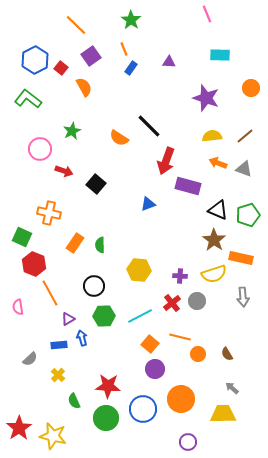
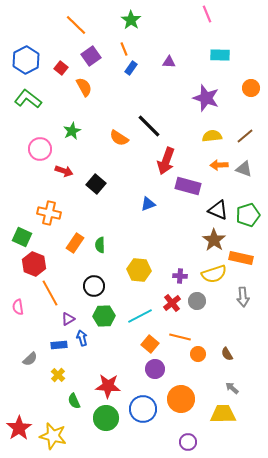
blue hexagon at (35, 60): moved 9 px left
orange arrow at (218, 163): moved 1 px right, 2 px down; rotated 24 degrees counterclockwise
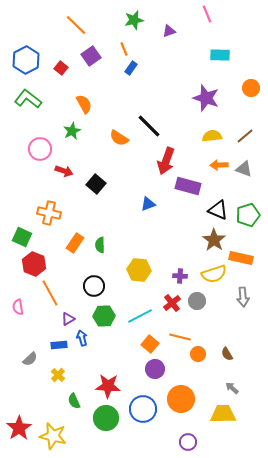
green star at (131, 20): moved 3 px right; rotated 24 degrees clockwise
purple triangle at (169, 62): moved 31 px up; rotated 24 degrees counterclockwise
orange semicircle at (84, 87): moved 17 px down
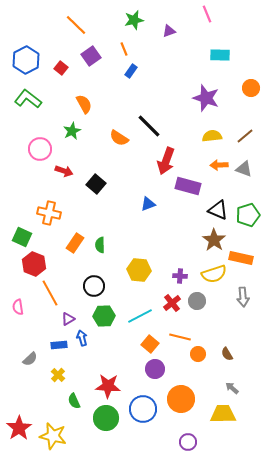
blue rectangle at (131, 68): moved 3 px down
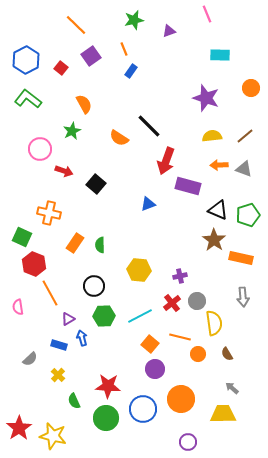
yellow semicircle at (214, 274): moved 49 px down; rotated 80 degrees counterclockwise
purple cross at (180, 276): rotated 16 degrees counterclockwise
blue rectangle at (59, 345): rotated 21 degrees clockwise
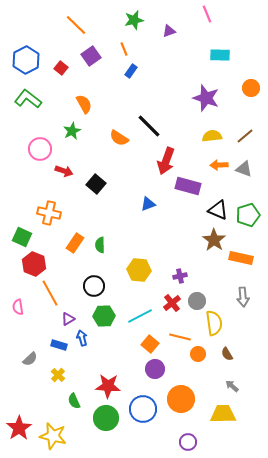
gray arrow at (232, 388): moved 2 px up
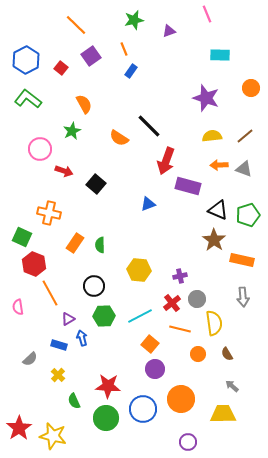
orange rectangle at (241, 258): moved 1 px right, 2 px down
gray circle at (197, 301): moved 2 px up
orange line at (180, 337): moved 8 px up
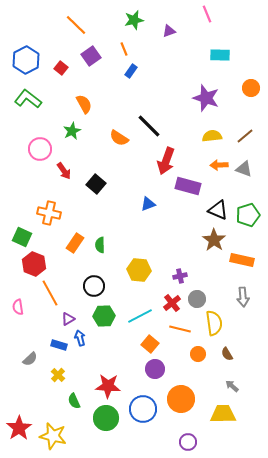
red arrow at (64, 171): rotated 36 degrees clockwise
blue arrow at (82, 338): moved 2 px left
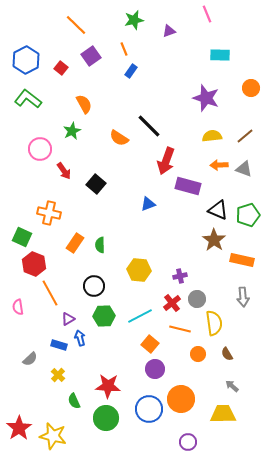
blue circle at (143, 409): moved 6 px right
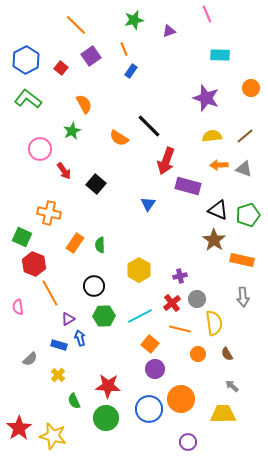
blue triangle at (148, 204): rotated 35 degrees counterclockwise
yellow hexagon at (139, 270): rotated 25 degrees clockwise
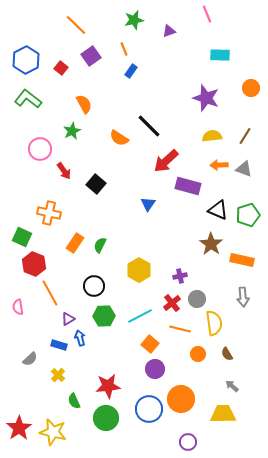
brown line at (245, 136): rotated 18 degrees counterclockwise
red arrow at (166, 161): rotated 28 degrees clockwise
brown star at (214, 240): moved 3 px left, 4 px down
green semicircle at (100, 245): rotated 28 degrees clockwise
red star at (108, 386): rotated 10 degrees counterclockwise
yellow star at (53, 436): moved 4 px up
